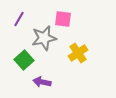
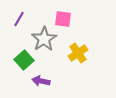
gray star: moved 1 px down; rotated 20 degrees counterclockwise
purple arrow: moved 1 px left, 1 px up
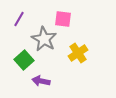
gray star: rotated 10 degrees counterclockwise
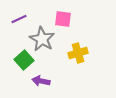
purple line: rotated 35 degrees clockwise
gray star: moved 2 px left
yellow cross: rotated 18 degrees clockwise
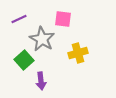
purple arrow: rotated 108 degrees counterclockwise
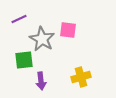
pink square: moved 5 px right, 11 px down
yellow cross: moved 3 px right, 24 px down
green square: rotated 36 degrees clockwise
